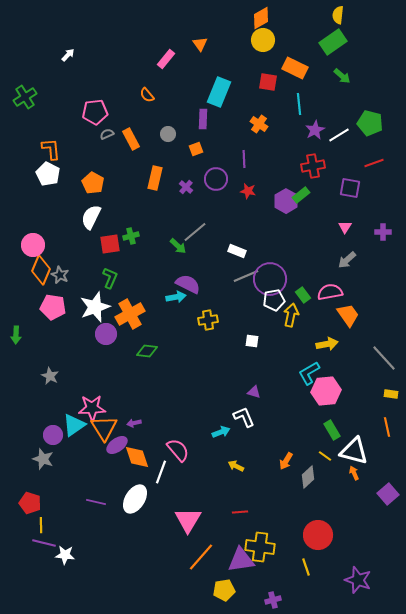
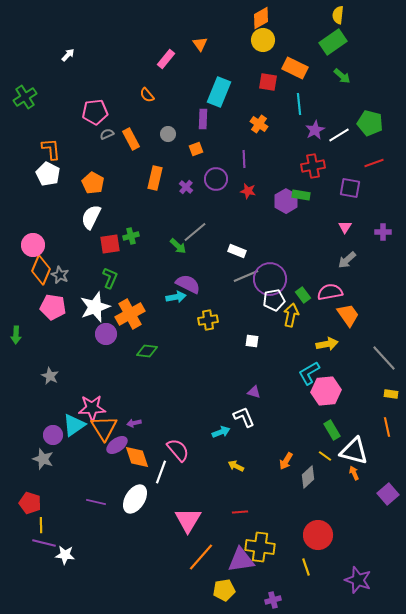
green rectangle at (301, 195): rotated 48 degrees clockwise
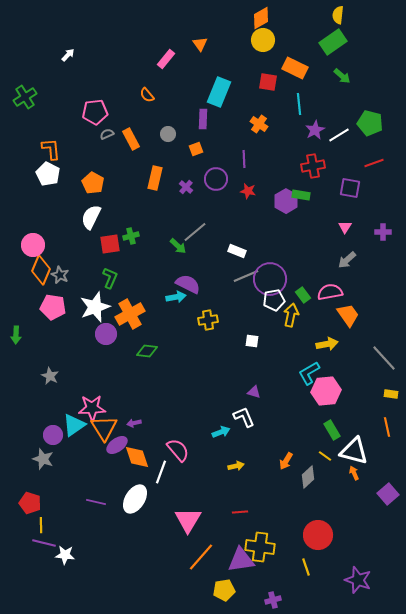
yellow arrow at (236, 466): rotated 140 degrees clockwise
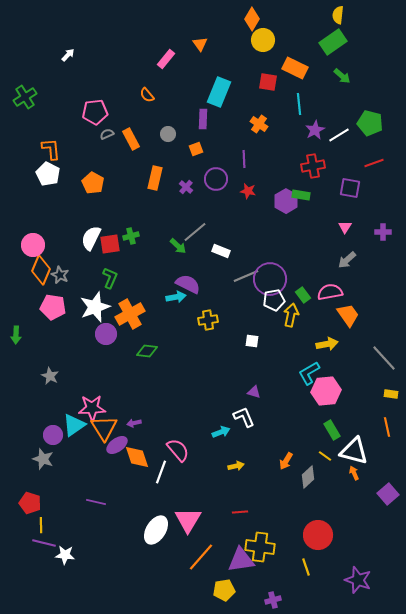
orange diamond at (261, 18): moved 9 px left, 1 px down; rotated 30 degrees counterclockwise
white semicircle at (91, 217): moved 21 px down
white rectangle at (237, 251): moved 16 px left
white ellipse at (135, 499): moved 21 px right, 31 px down
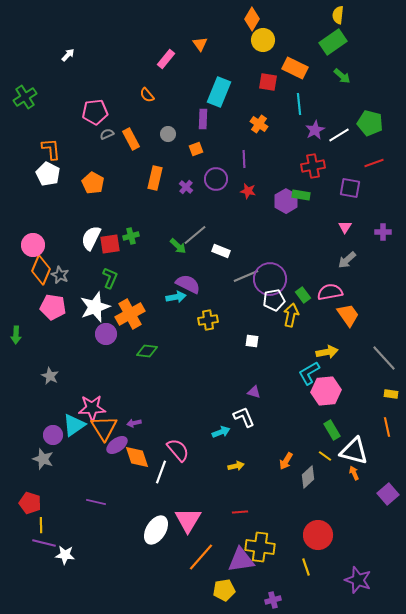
gray line at (195, 232): moved 3 px down
yellow arrow at (327, 344): moved 8 px down
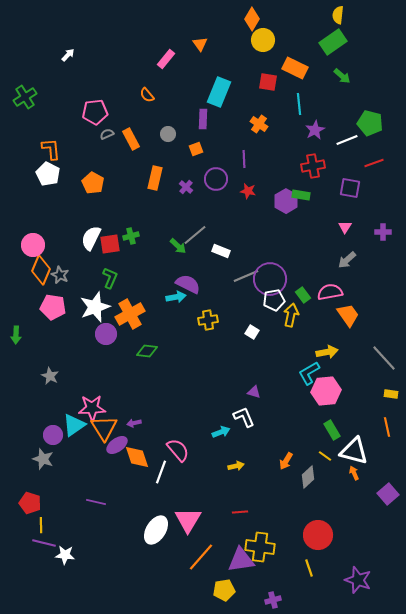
white line at (339, 135): moved 8 px right, 5 px down; rotated 10 degrees clockwise
white square at (252, 341): moved 9 px up; rotated 24 degrees clockwise
yellow line at (306, 567): moved 3 px right, 1 px down
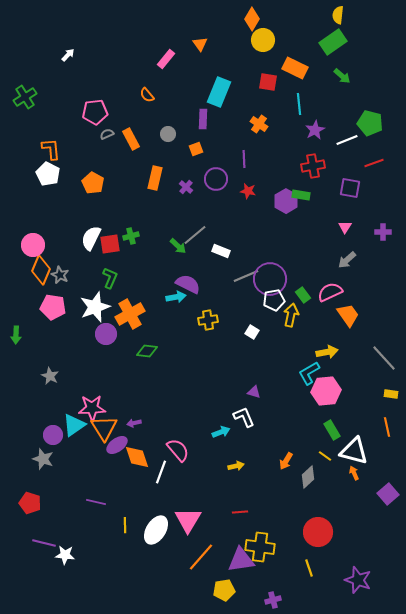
pink semicircle at (330, 292): rotated 15 degrees counterclockwise
yellow line at (41, 525): moved 84 px right
red circle at (318, 535): moved 3 px up
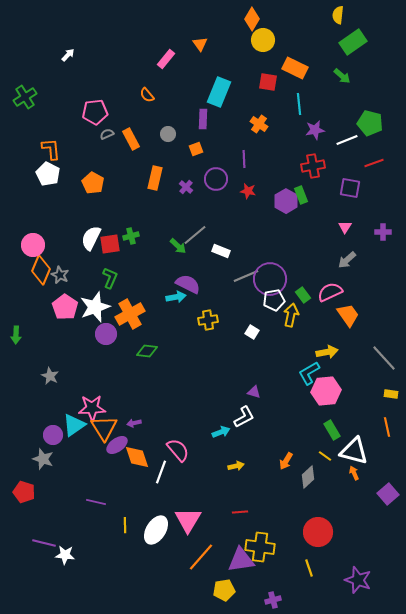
green rectangle at (333, 42): moved 20 px right
purple star at (315, 130): rotated 18 degrees clockwise
green rectangle at (301, 195): rotated 60 degrees clockwise
pink pentagon at (53, 307): moved 12 px right; rotated 25 degrees clockwise
white L-shape at (244, 417): rotated 85 degrees clockwise
red pentagon at (30, 503): moved 6 px left, 11 px up
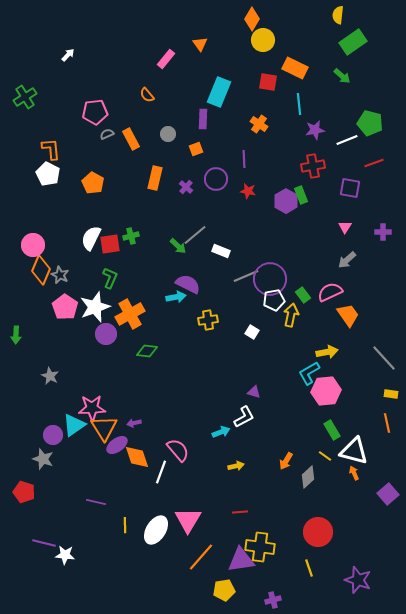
orange line at (387, 427): moved 4 px up
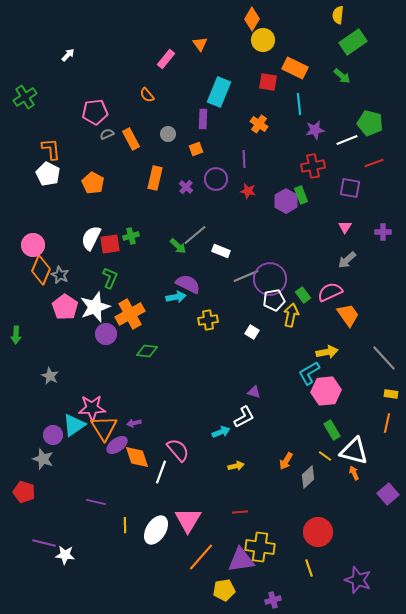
orange line at (387, 423): rotated 24 degrees clockwise
